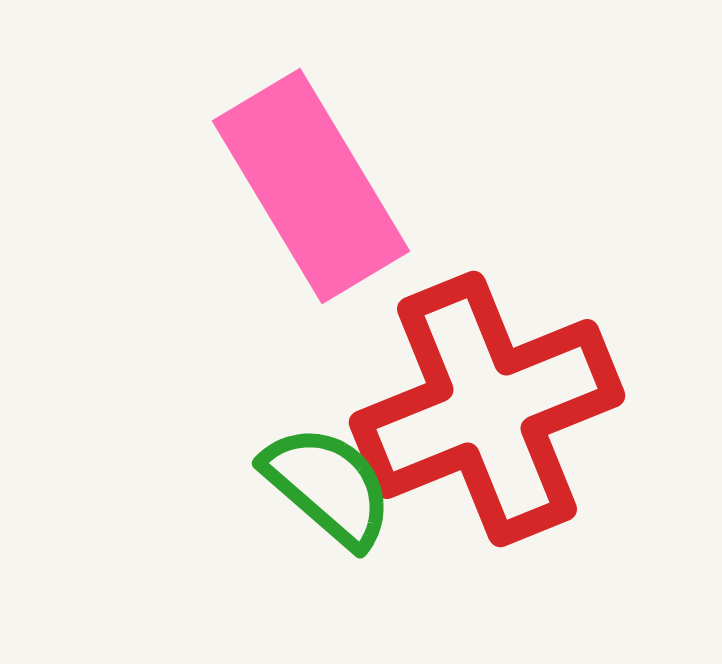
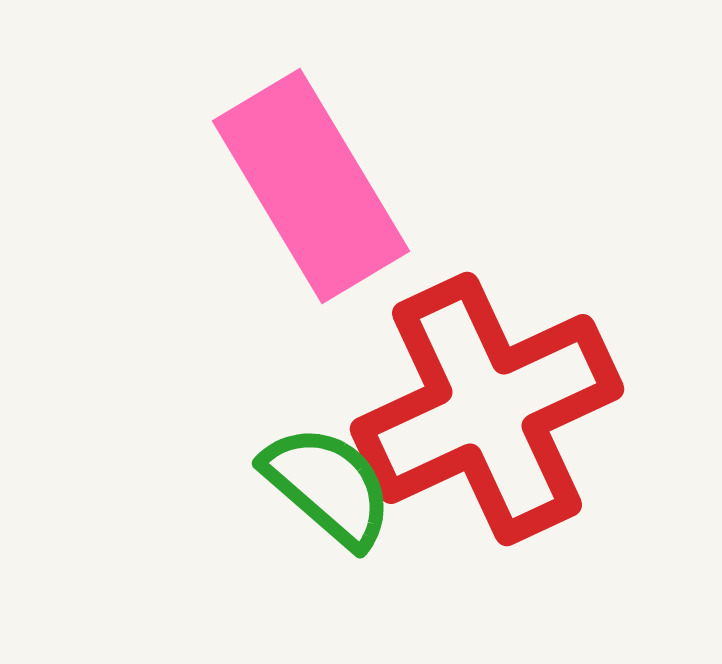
red cross: rotated 3 degrees counterclockwise
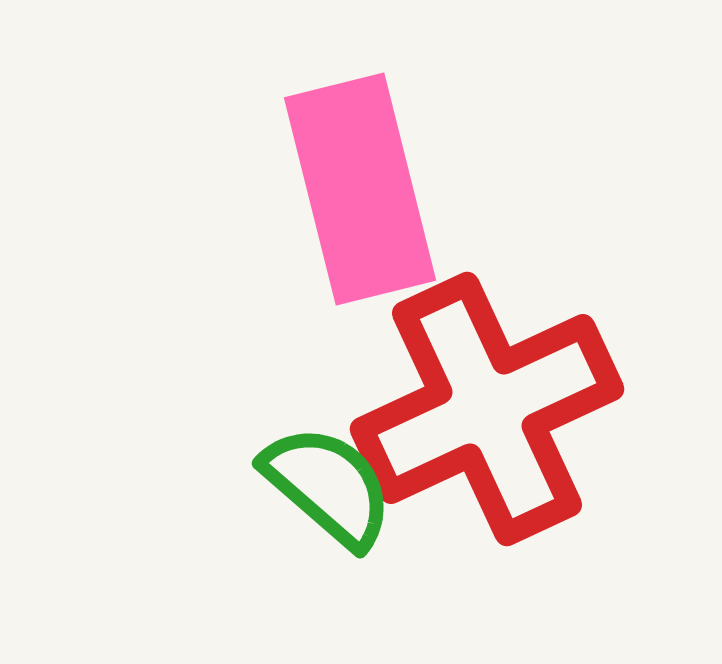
pink rectangle: moved 49 px right, 3 px down; rotated 17 degrees clockwise
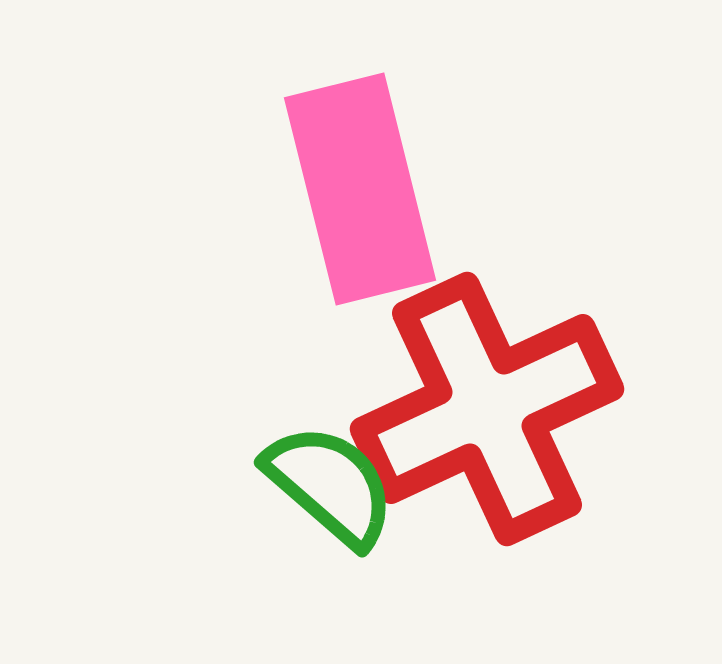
green semicircle: moved 2 px right, 1 px up
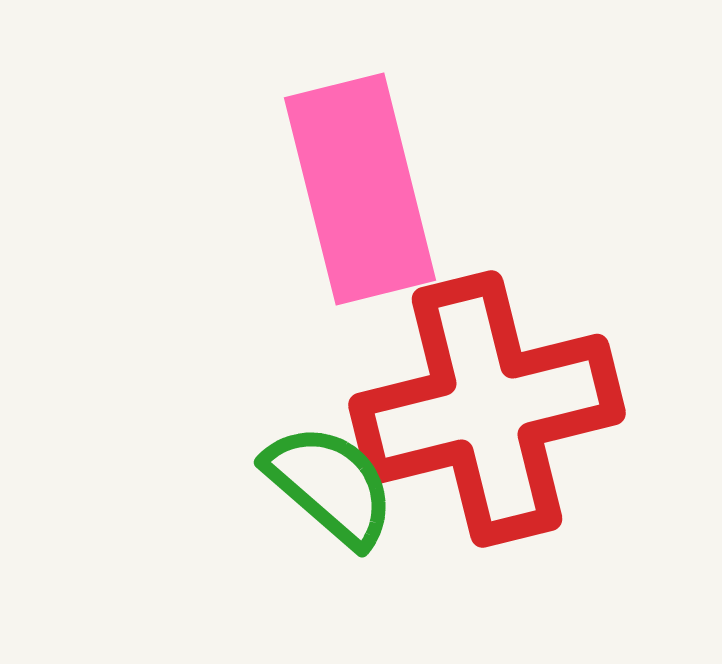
red cross: rotated 11 degrees clockwise
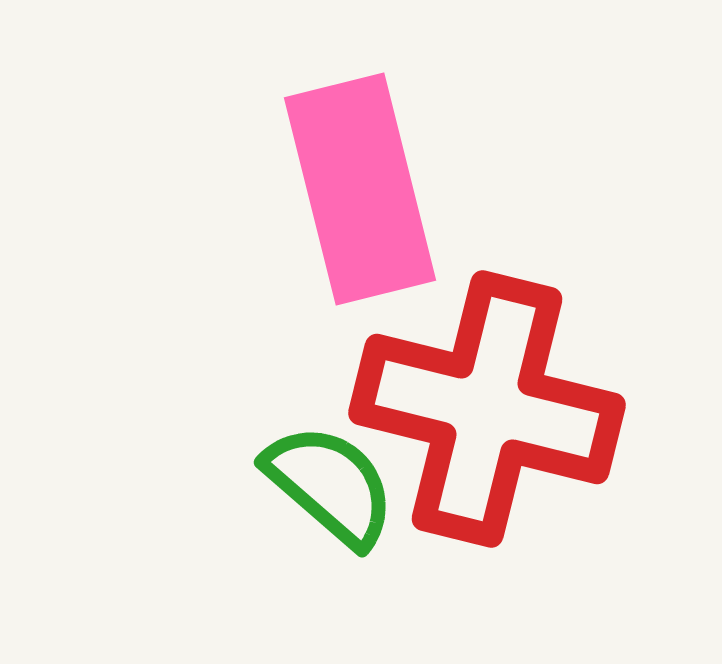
red cross: rotated 28 degrees clockwise
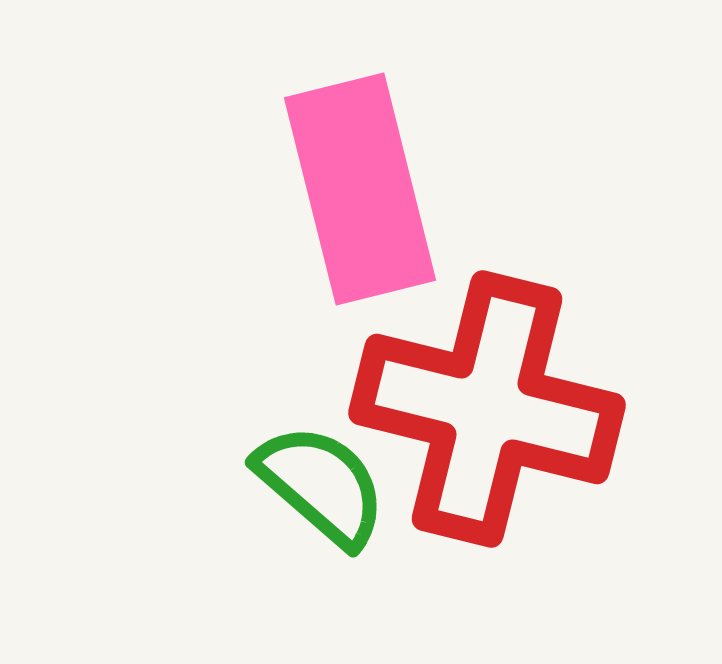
green semicircle: moved 9 px left
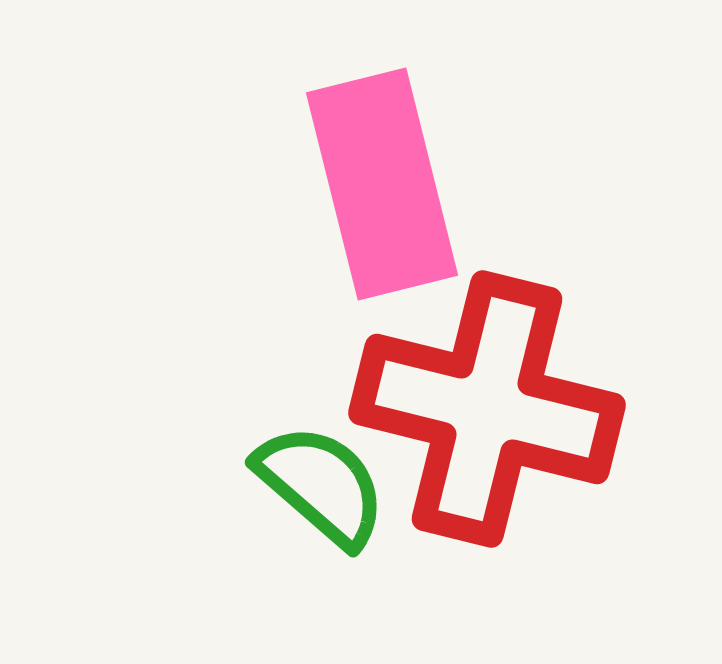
pink rectangle: moved 22 px right, 5 px up
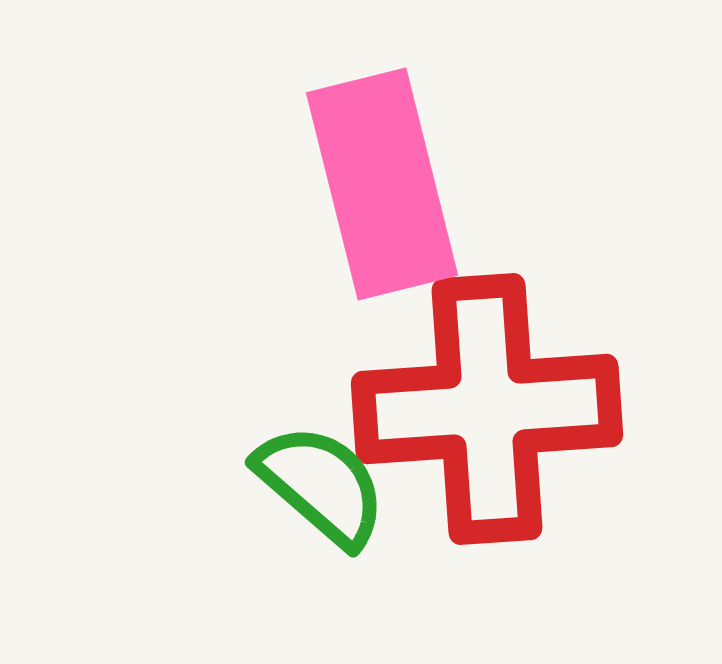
red cross: rotated 18 degrees counterclockwise
